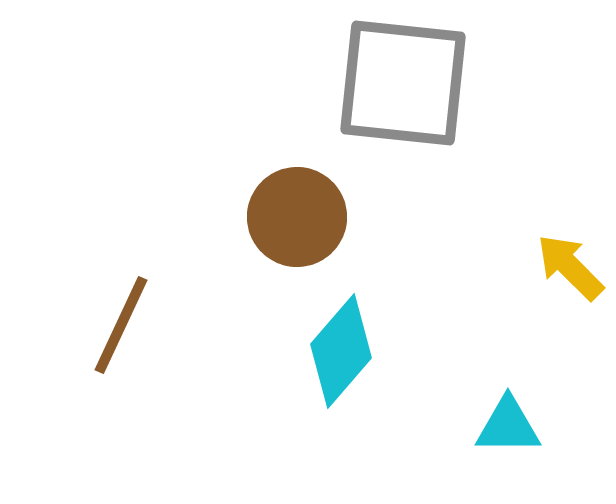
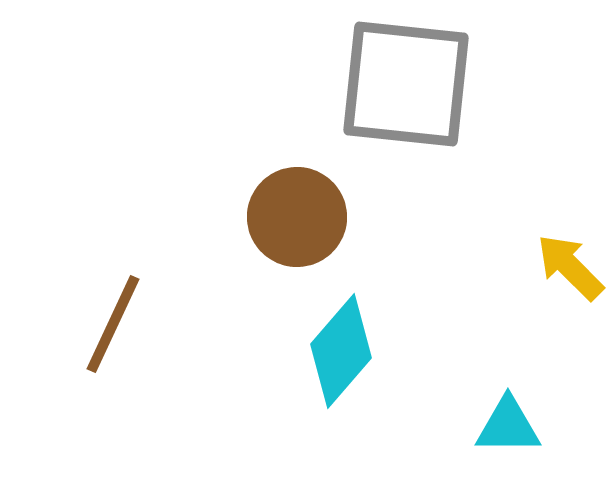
gray square: moved 3 px right, 1 px down
brown line: moved 8 px left, 1 px up
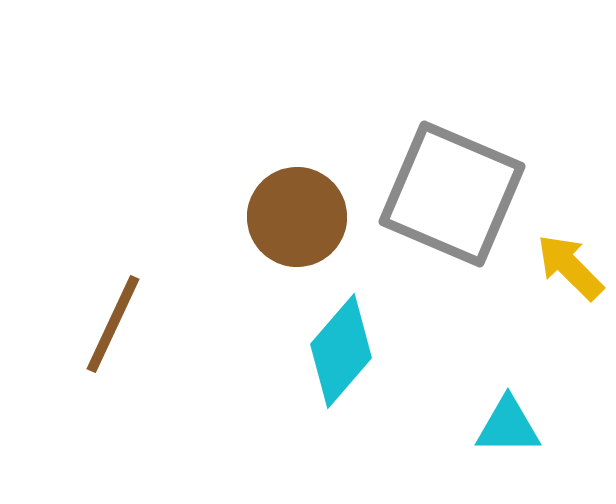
gray square: moved 46 px right, 110 px down; rotated 17 degrees clockwise
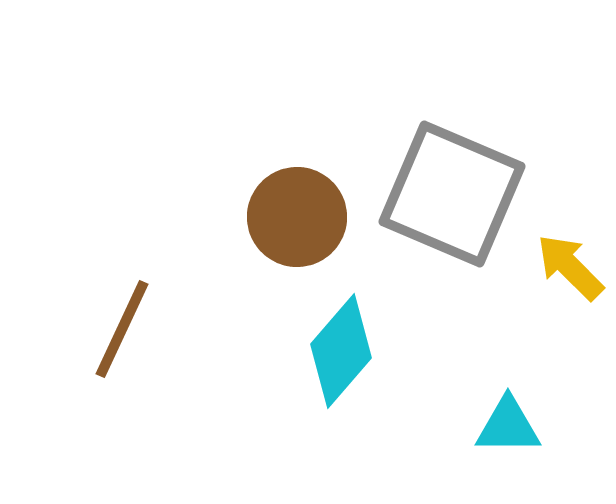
brown line: moved 9 px right, 5 px down
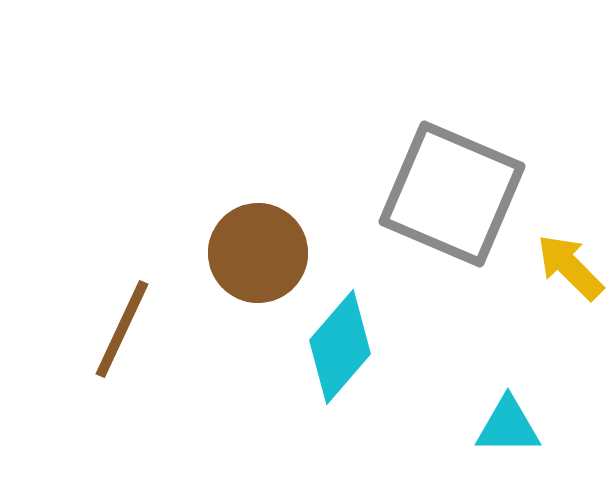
brown circle: moved 39 px left, 36 px down
cyan diamond: moved 1 px left, 4 px up
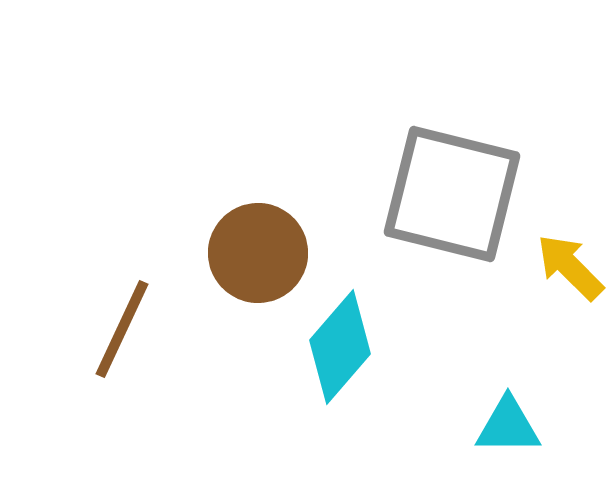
gray square: rotated 9 degrees counterclockwise
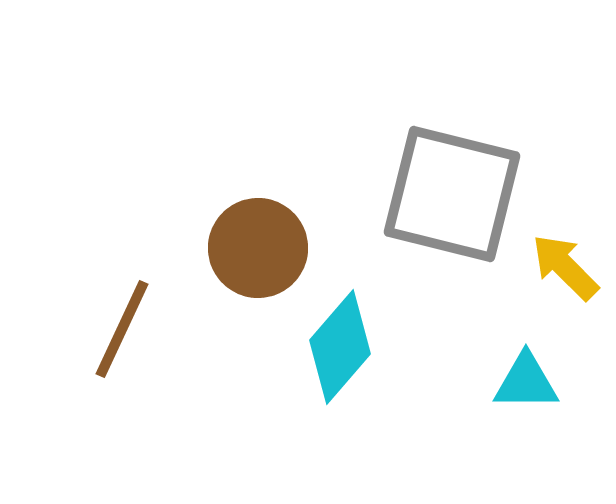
brown circle: moved 5 px up
yellow arrow: moved 5 px left
cyan triangle: moved 18 px right, 44 px up
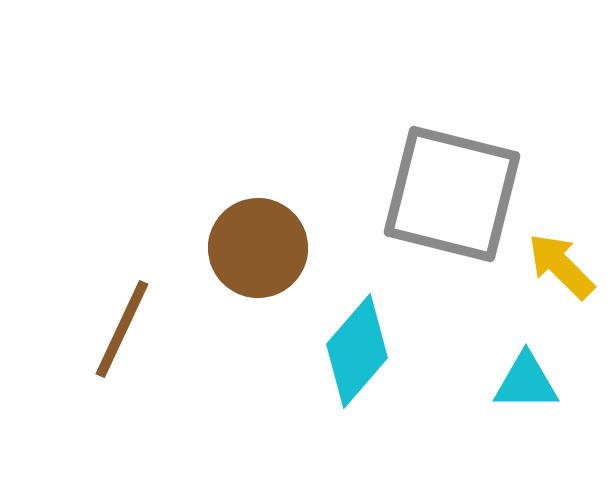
yellow arrow: moved 4 px left, 1 px up
cyan diamond: moved 17 px right, 4 px down
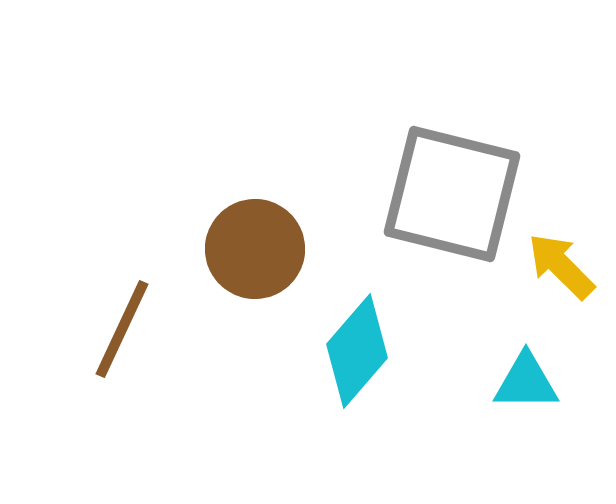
brown circle: moved 3 px left, 1 px down
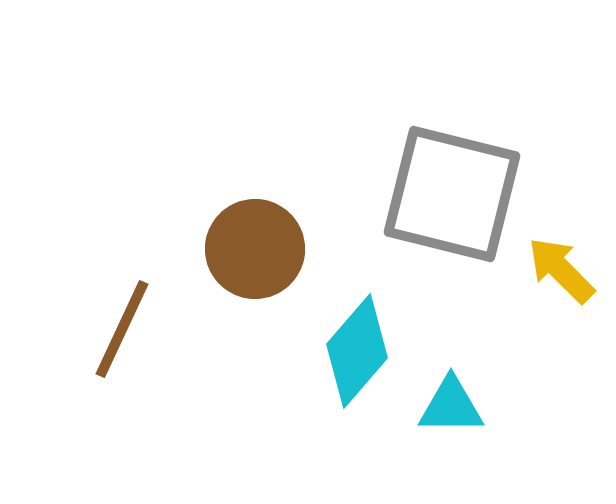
yellow arrow: moved 4 px down
cyan triangle: moved 75 px left, 24 px down
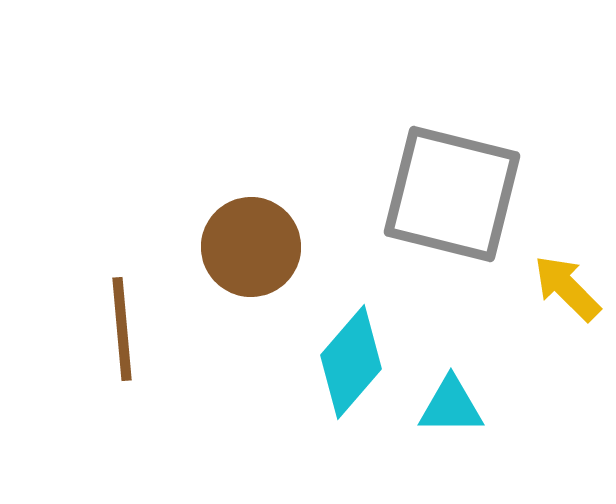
brown circle: moved 4 px left, 2 px up
yellow arrow: moved 6 px right, 18 px down
brown line: rotated 30 degrees counterclockwise
cyan diamond: moved 6 px left, 11 px down
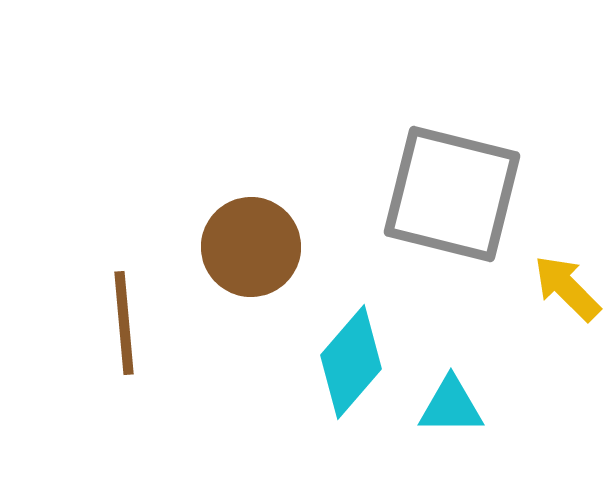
brown line: moved 2 px right, 6 px up
